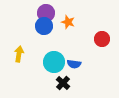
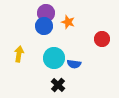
cyan circle: moved 4 px up
black cross: moved 5 px left, 2 px down
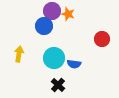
purple circle: moved 6 px right, 2 px up
orange star: moved 8 px up
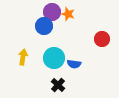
purple circle: moved 1 px down
yellow arrow: moved 4 px right, 3 px down
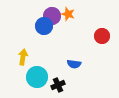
purple circle: moved 4 px down
red circle: moved 3 px up
cyan circle: moved 17 px left, 19 px down
black cross: rotated 24 degrees clockwise
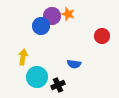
blue circle: moved 3 px left
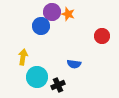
purple circle: moved 4 px up
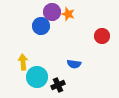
yellow arrow: moved 5 px down; rotated 14 degrees counterclockwise
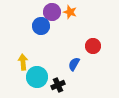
orange star: moved 2 px right, 2 px up
red circle: moved 9 px left, 10 px down
blue semicircle: rotated 112 degrees clockwise
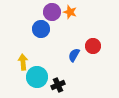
blue circle: moved 3 px down
blue semicircle: moved 9 px up
